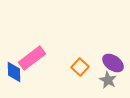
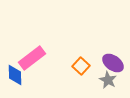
orange square: moved 1 px right, 1 px up
blue diamond: moved 1 px right, 3 px down
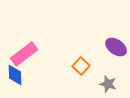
pink rectangle: moved 8 px left, 4 px up
purple ellipse: moved 3 px right, 16 px up
gray star: moved 4 px down; rotated 12 degrees counterclockwise
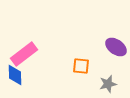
orange square: rotated 36 degrees counterclockwise
gray star: rotated 30 degrees counterclockwise
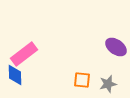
orange square: moved 1 px right, 14 px down
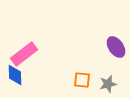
purple ellipse: rotated 20 degrees clockwise
